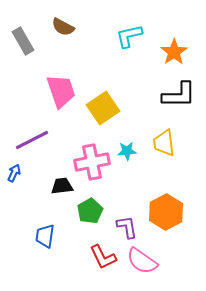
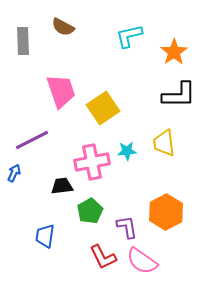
gray rectangle: rotated 28 degrees clockwise
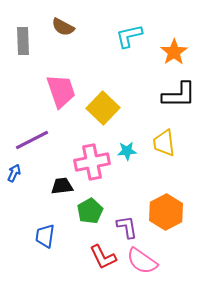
yellow square: rotated 12 degrees counterclockwise
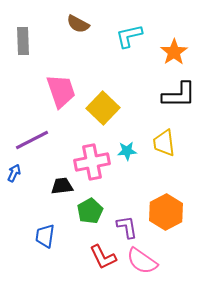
brown semicircle: moved 15 px right, 3 px up
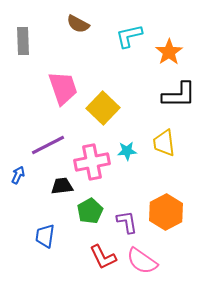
orange star: moved 5 px left
pink trapezoid: moved 2 px right, 3 px up
purple line: moved 16 px right, 5 px down
blue arrow: moved 4 px right, 2 px down
purple L-shape: moved 5 px up
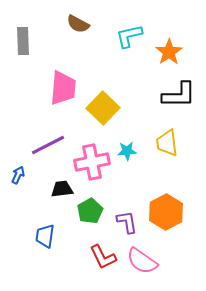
pink trapezoid: rotated 24 degrees clockwise
yellow trapezoid: moved 3 px right
black trapezoid: moved 3 px down
